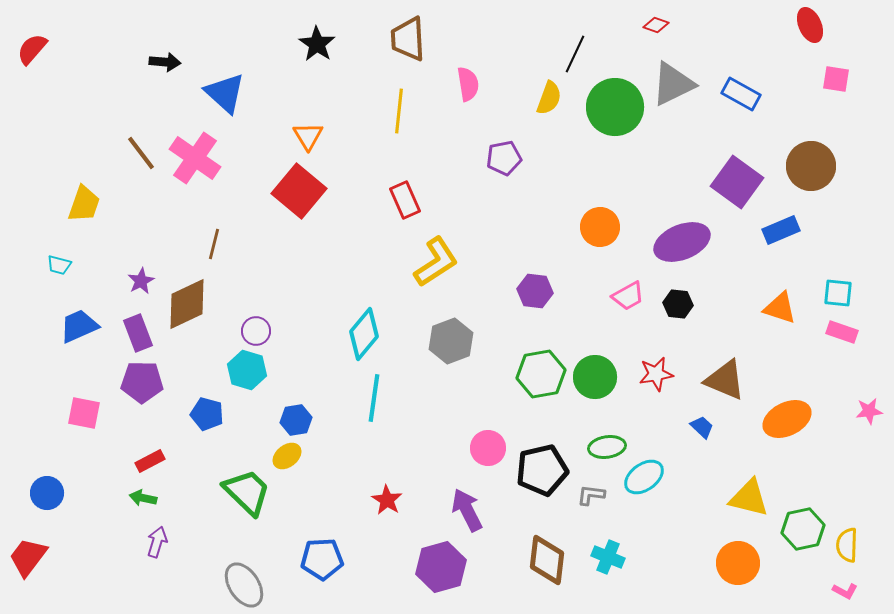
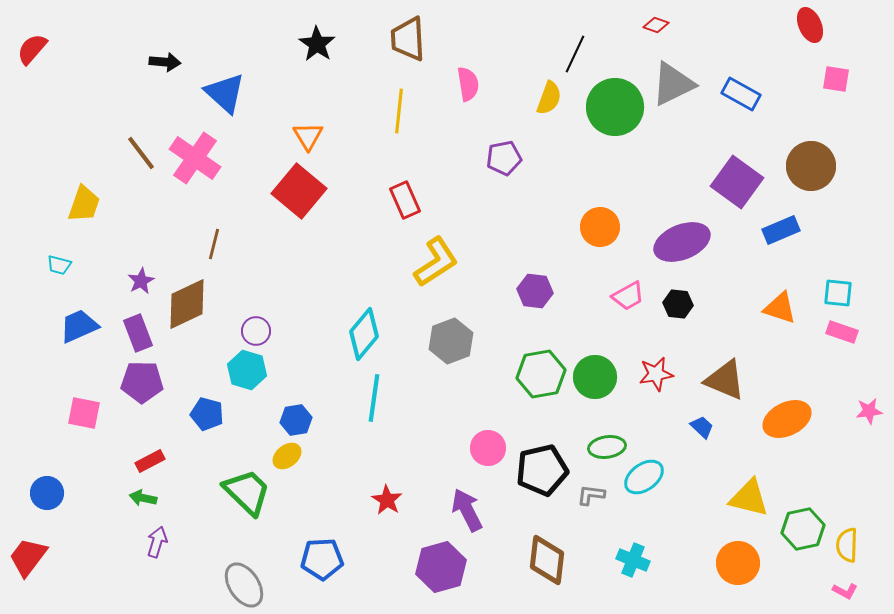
cyan cross at (608, 557): moved 25 px right, 3 px down
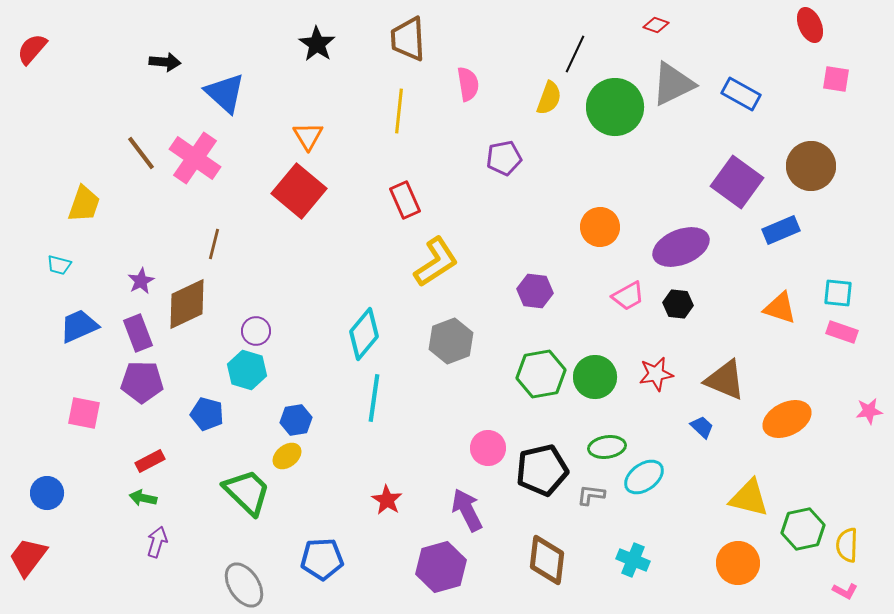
purple ellipse at (682, 242): moved 1 px left, 5 px down
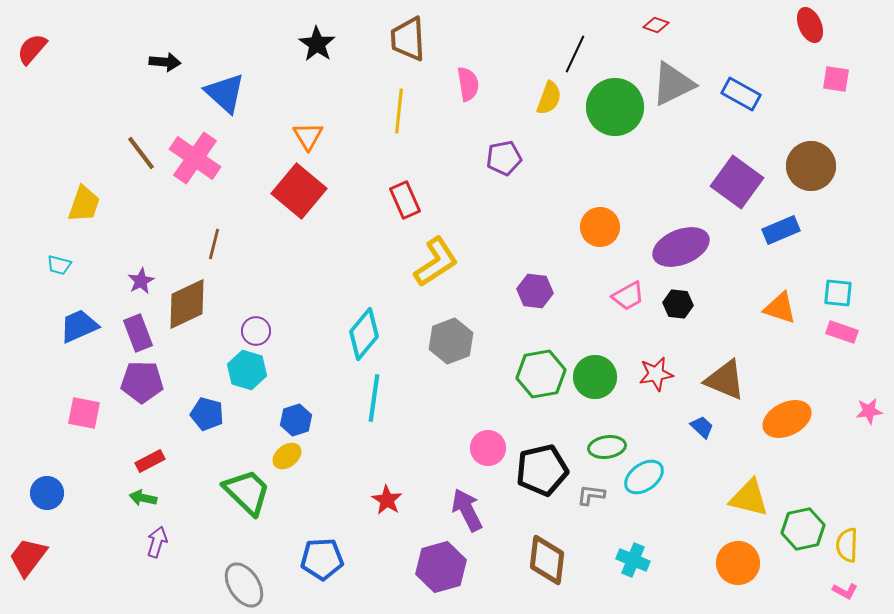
blue hexagon at (296, 420): rotated 8 degrees counterclockwise
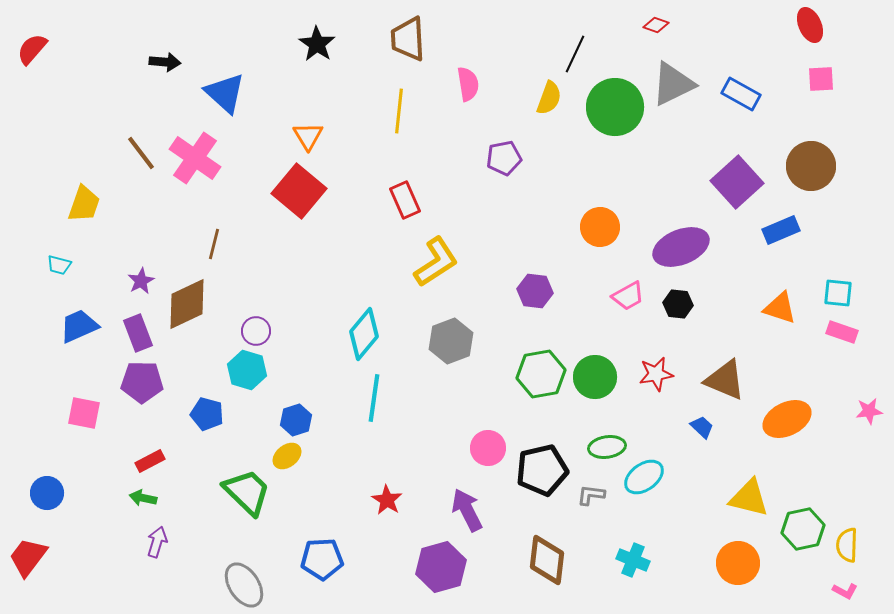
pink square at (836, 79): moved 15 px left; rotated 12 degrees counterclockwise
purple square at (737, 182): rotated 12 degrees clockwise
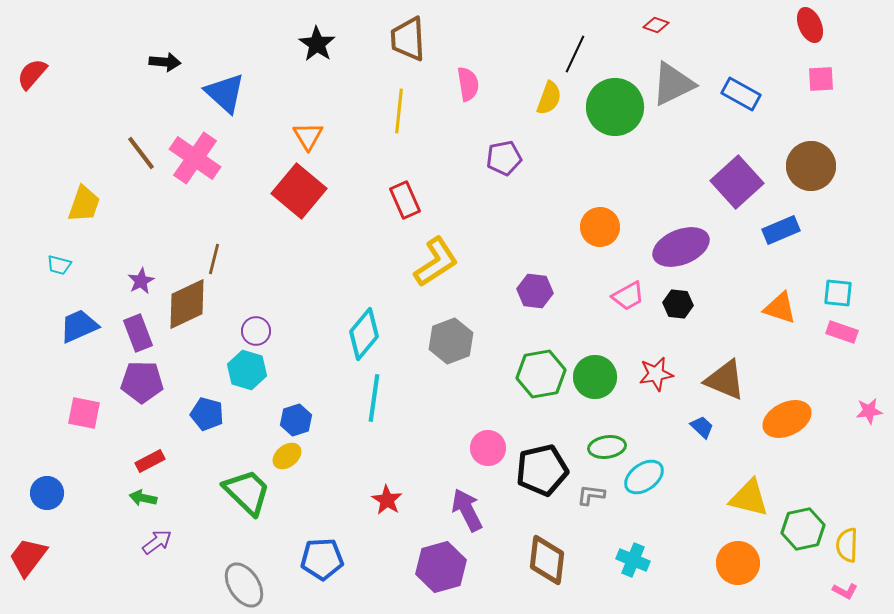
red semicircle at (32, 49): moved 25 px down
brown line at (214, 244): moved 15 px down
purple arrow at (157, 542): rotated 36 degrees clockwise
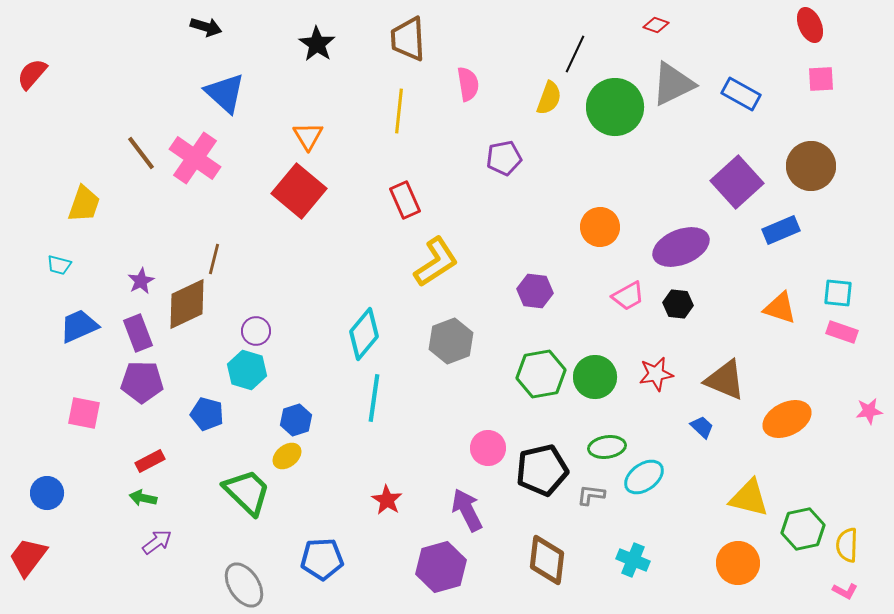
black arrow at (165, 62): moved 41 px right, 35 px up; rotated 12 degrees clockwise
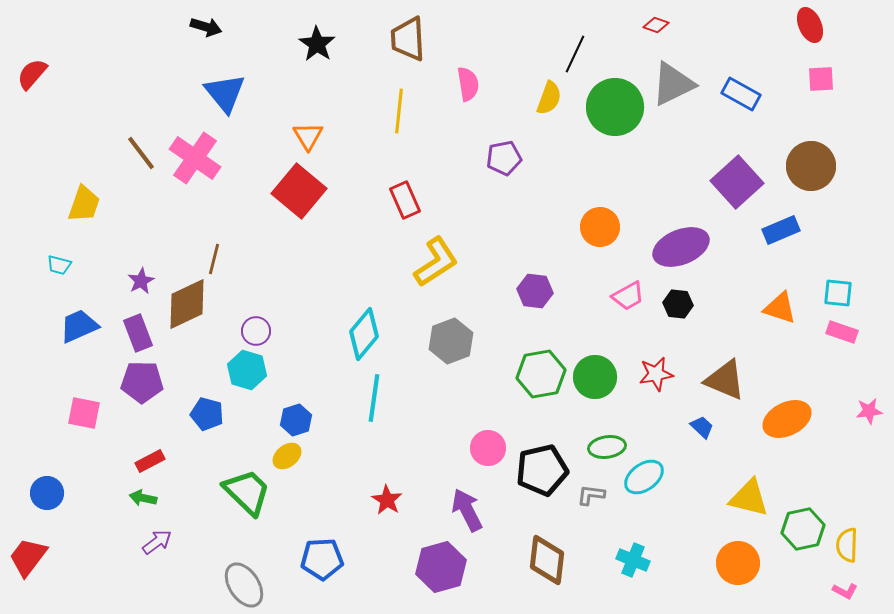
blue triangle at (225, 93): rotated 9 degrees clockwise
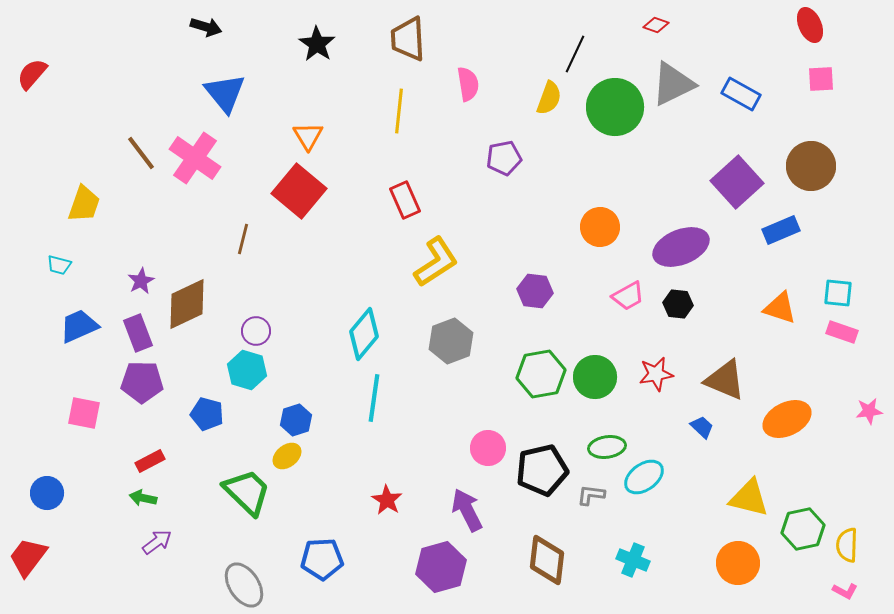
brown line at (214, 259): moved 29 px right, 20 px up
